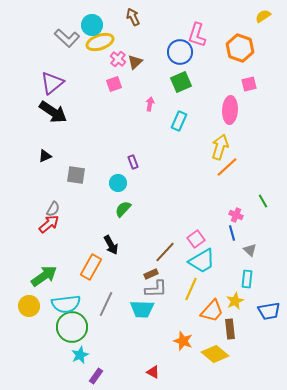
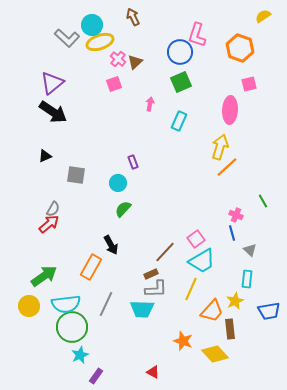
yellow diamond at (215, 354): rotated 8 degrees clockwise
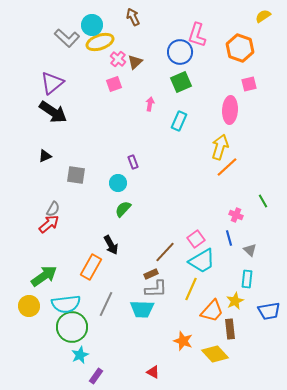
blue line at (232, 233): moved 3 px left, 5 px down
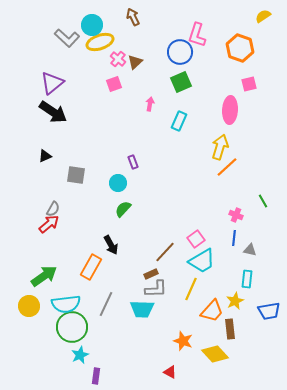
blue line at (229, 238): moved 5 px right; rotated 21 degrees clockwise
gray triangle at (250, 250): rotated 32 degrees counterclockwise
red triangle at (153, 372): moved 17 px right
purple rectangle at (96, 376): rotated 28 degrees counterclockwise
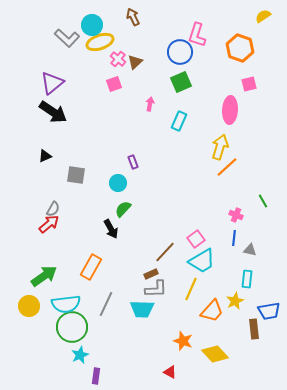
black arrow at (111, 245): moved 16 px up
brown rectangle at (230, 329): moved 24 px right
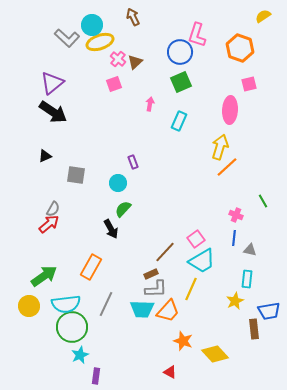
orange trapezoid at (212, 311): moved 44 px left
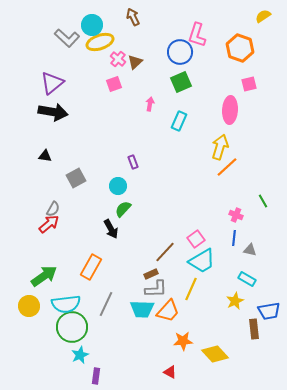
black arrow at (53, 112): rotated 24 degrees counterclockwise
black triangle at (45, 156): rotated 32 degrees clockwise
gray square at (76, 175): moved 3 px down; rotated 36 degrees counterclockwise
cyan circle at (118, 183): moved 3 px down
cyan rectangle at (247, 279): rotated 66 degrees counterclockwise
orange star at (183, 341): rotated 24 degrees counterclockwise
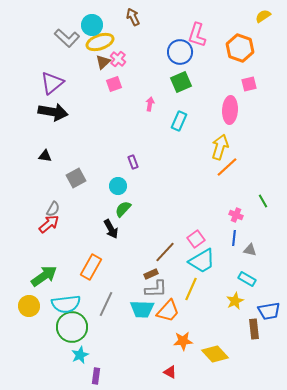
brown triangle at (135, 62): moved 32 px left
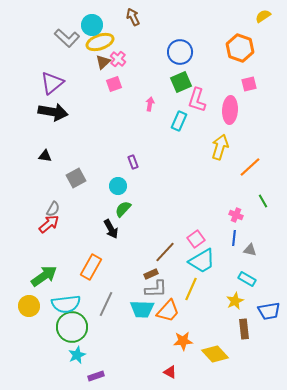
pink L-shape at (197, 35): moved 65 px down
orange line at (227, 167): moved 23 px right
brown rectangle at (254, 329): moved 10 px left
cyan star at (80, 355): moved 3 px left
purple rectangle at (96, 376): rotated 63 degrees clockwise
